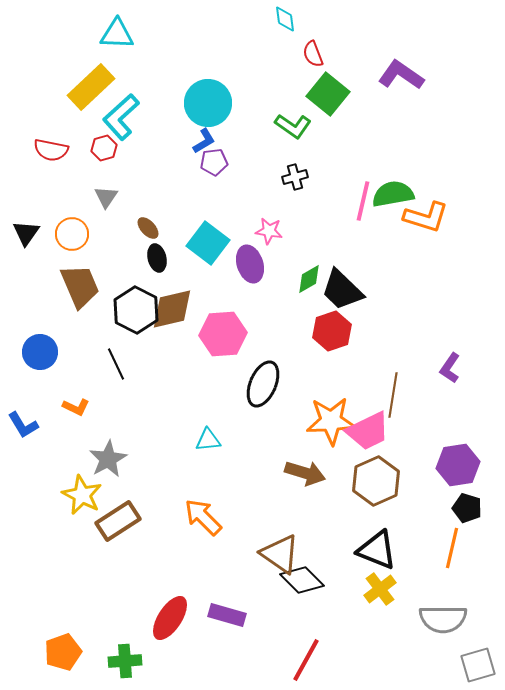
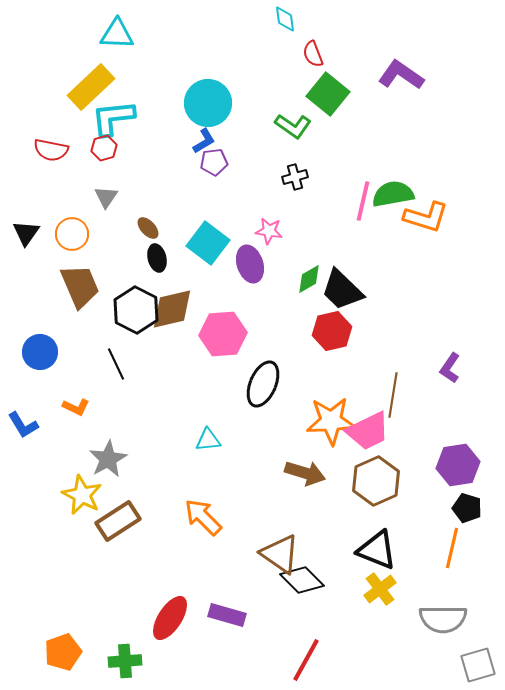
cyan L-shape at (121, 117): moved 8 px left, 1 px down; rotated 36 degrees clockwise
red hexagon at (332, 331): rotated 6 degrees clockwise
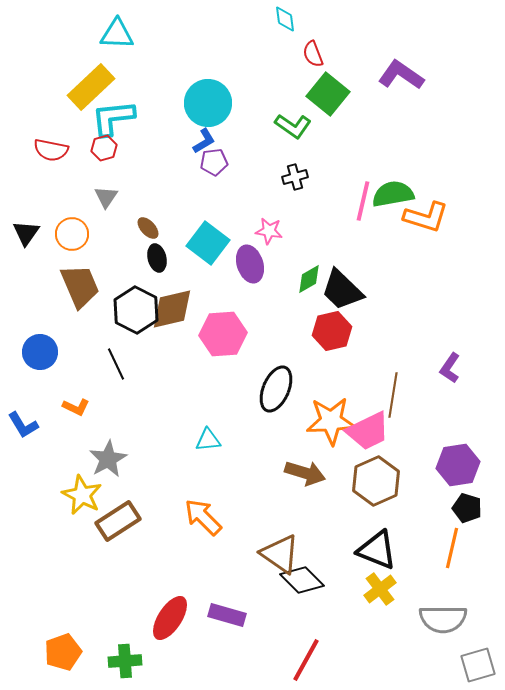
black ellipse at (263, 384): moved 13 px right, 5 px down
